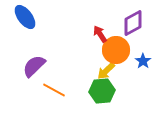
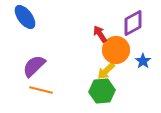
orange line: moved 13 px left; rotated 15 degrees counterclockwise
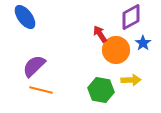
purple diamond: moved 2 px left, 6 px up
blue star: moved 18 px up
yellow arrow: moved 25 px right, 9 px down; rotated 138 degrees counterclockwise
green hexagon: moved 1 px left, 1 px up; rotated 15 degrees clockwise
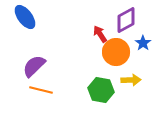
purple diamond: moved 5 px left, 3 px down
orange circle: moved 2 px down
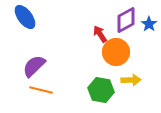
blue star: moved 6 px right, 19 px up
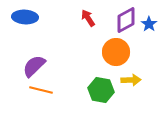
blue ellipse: rotated 50 degrees counterclockwise
red arrow: moved 12 px left, 16 px up
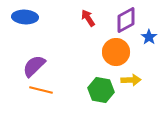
blue star: moved 13 px down
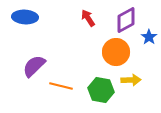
orange line: moved 20 px right, 4 px up
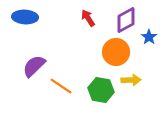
orange line: rotated 20 degrees clockwise
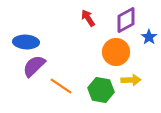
blue ellipse: moved 1 px right, 25 px down
